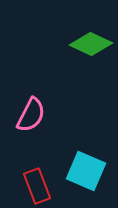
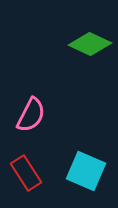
green diamond: moved 1 px left
red rectangle: moved 11 px left, 13 px up; rotated 12 degrees counterclockwise
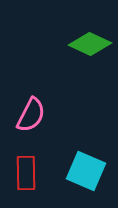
red rectangle: rotated 32 degrees clockwise
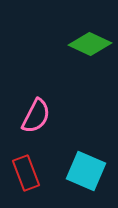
pink semicircle: moved 5 px right, 1 px down
red rectangle: rotated 20 degrees counterclockwise
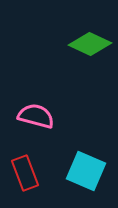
pink semicircle: rotated 102 degrees counterclockwise
red rectangle: moved 1 px left
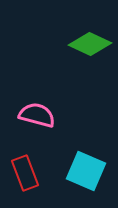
pink semicircle: moved 1 px right, 1 px up
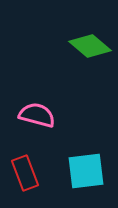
green diamond: moved 2 px down; rotated 15 degrees clockwise
cyan square: rotated 30 degrees counterclockwise
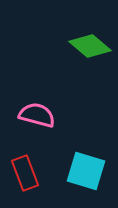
cyan square: rotated 24 degrees clockwise
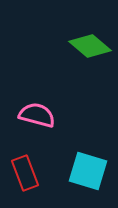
cyan square: moved 2 px right
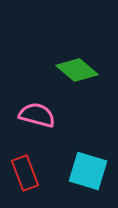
green diamond: moved 13 px left, 24 px down
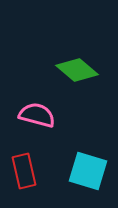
red rectangle: moved 1 px left, 2 px up; rotated 8 degrees clockwise
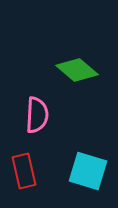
pink semicircle: rotated 78 degrees clockwise
